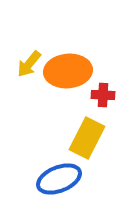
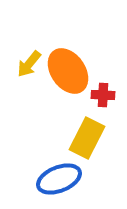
orange ellipse: rotated 60 degrees clockwise
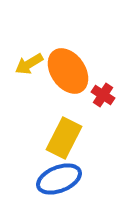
yellow arrow: rotated 20 degrees clockwise
red cross: rotated 30 degrees clockwise
yellow rectangle: moved 23 px left
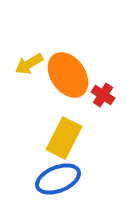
orange ellipse: moved 4 px down
blue ellipse: moved 1 px left
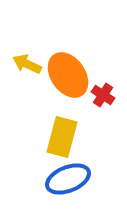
yellow arrow: moved 2 px left; rotated 56 degrees clockwise
yellow rectangle: moved 2 px left, 1 px up; rotated 12 degrees counterclockwise
blue ellipse: moved 10 px right
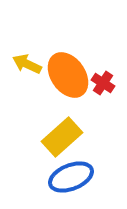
red cross: moved 12 px up
yellow rectangle: rotated 33 degrees clockwise
blue ellipse: moved 3 px right, 2 px up
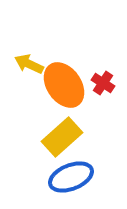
yellow arrow: moved 2 px right
orange ellipse: moved 4 px left, 10 px down
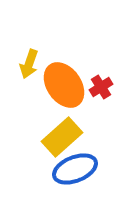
yellow arrow: rotated 96 degrees counterclockwise
red cross: moved 2 px left, 4 px down; rotated 25 degrees clockwise
blue ellipse: moved 4 px right, 8 px up
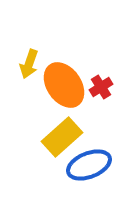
blue ellipse: moved 14 px right, 4 px up
